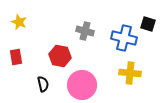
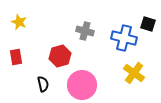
red hexagon: rotated 25 degrees counterclockwise
yellow cross: moved 4 px right; rotated 30 degrees clockwise
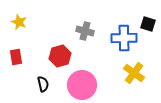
blue cross: rotated 15 degrees counterclockwise
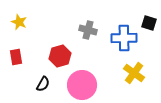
black square: moved 1 px right, 1 px up
gray cross: moved 3 px right, 1 px up
black semicircle: rotated 42 degrees clockwise
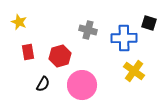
red rectangle: moved 12 px right, 5 px up
yellow cross: moved 2 px up
